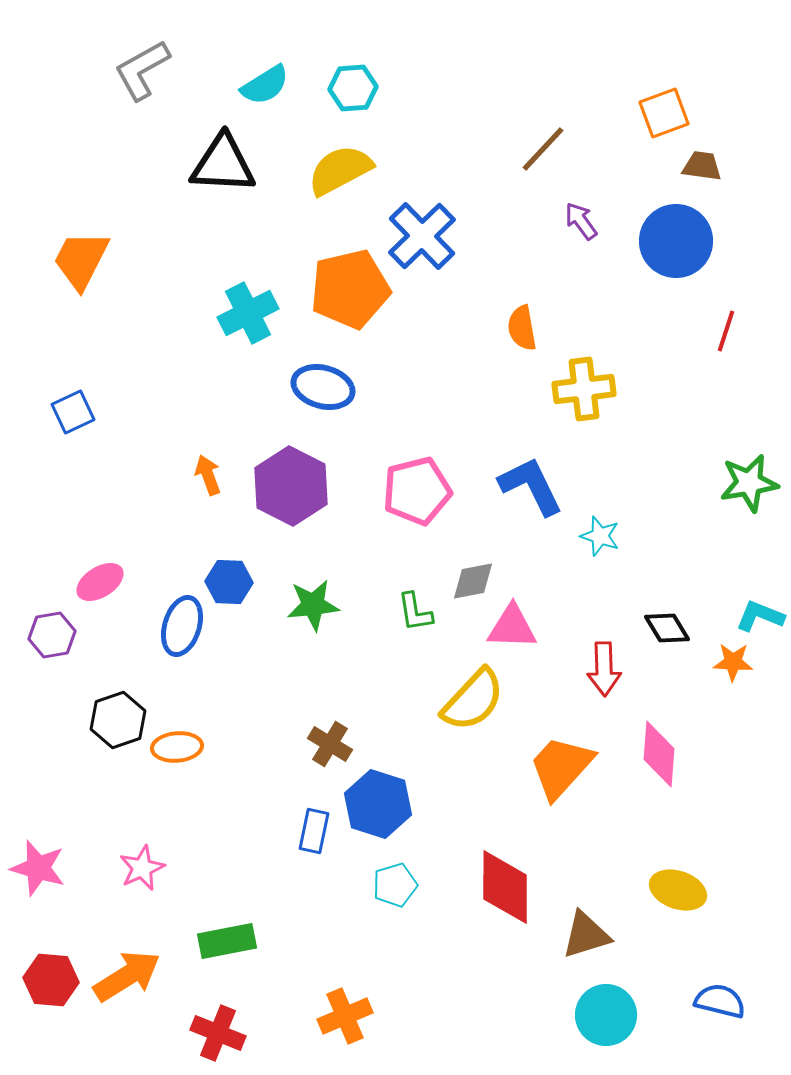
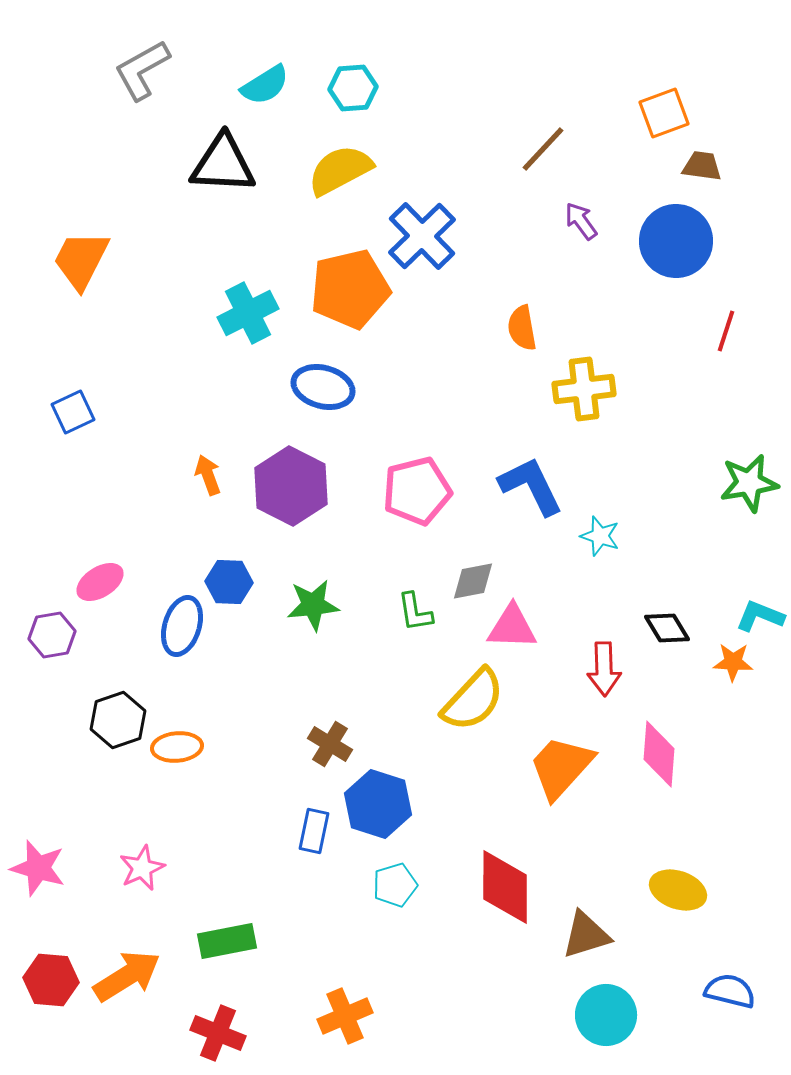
blue semicircle at (720, 1001): moved 10 px right, 10 px up
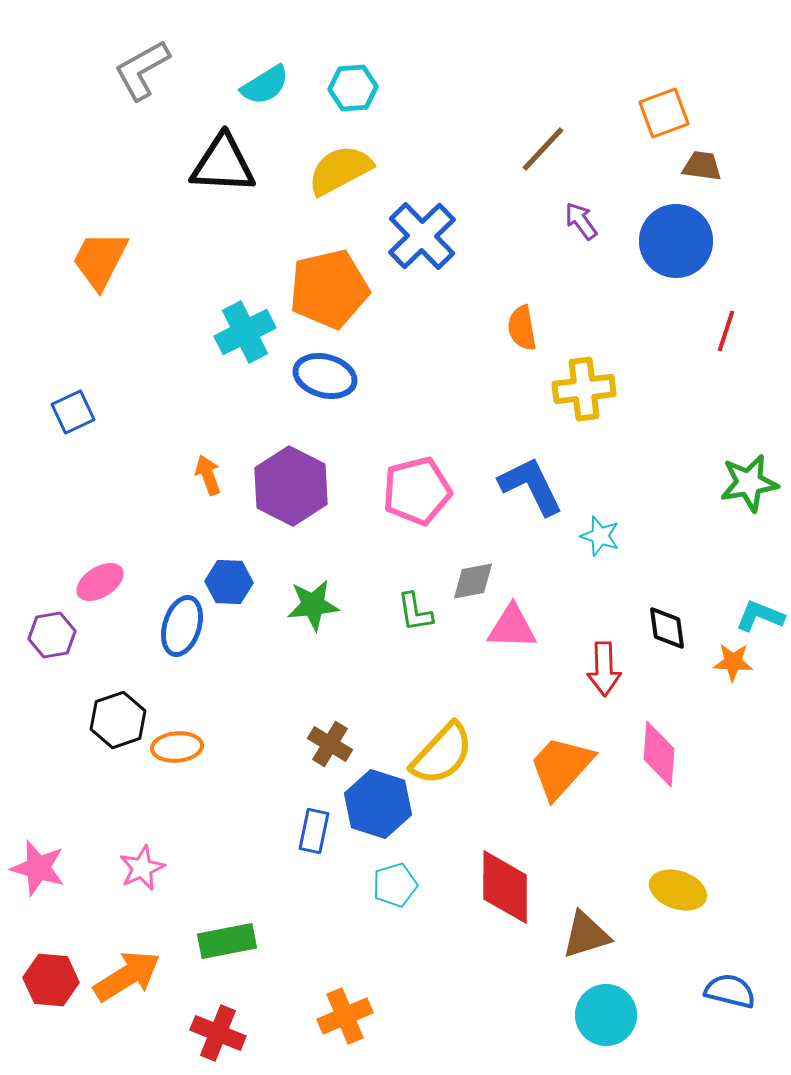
orange trapezoid at (81, 260): moved 19 px right
orange pentagon at (350, 289): moved 21 px left
cyan cross at (248, 313): moved 3 px left, 19 px down
blue ellipse at (323, 387): moved 2 px right, 11 px up
black diamond at (667, 628): rotated 24 degrees clockwise
yellow semicircle at (473, 700): moved 31 px left, 54 px down
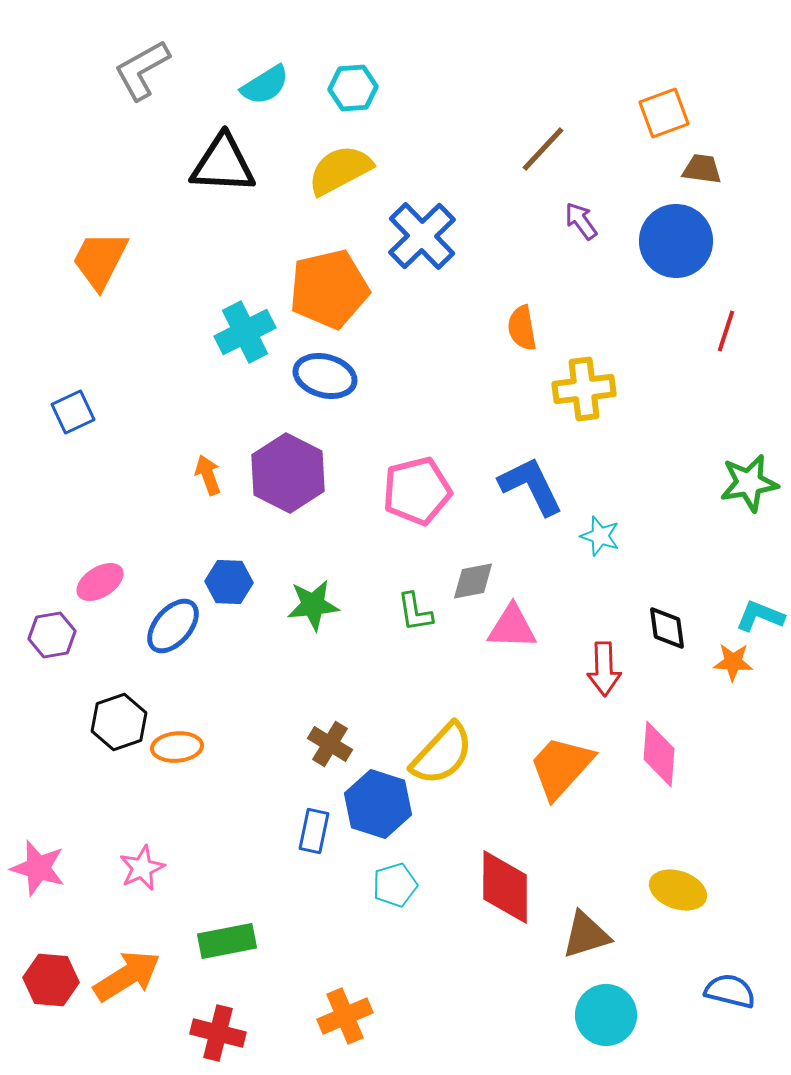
brown trapezoid at (702, 166): moved 3 px down
purple hexagon at (291, 486): moved 3 px left, 13 px up
blue ellipse at (182, 626): moved 9 px left; rotated 24 degrees clockwise
black hexagon at (118, 720): moved 1 px right, 2 px down
red cross at (218, 1033): rotated 8 degrees counterclockwise
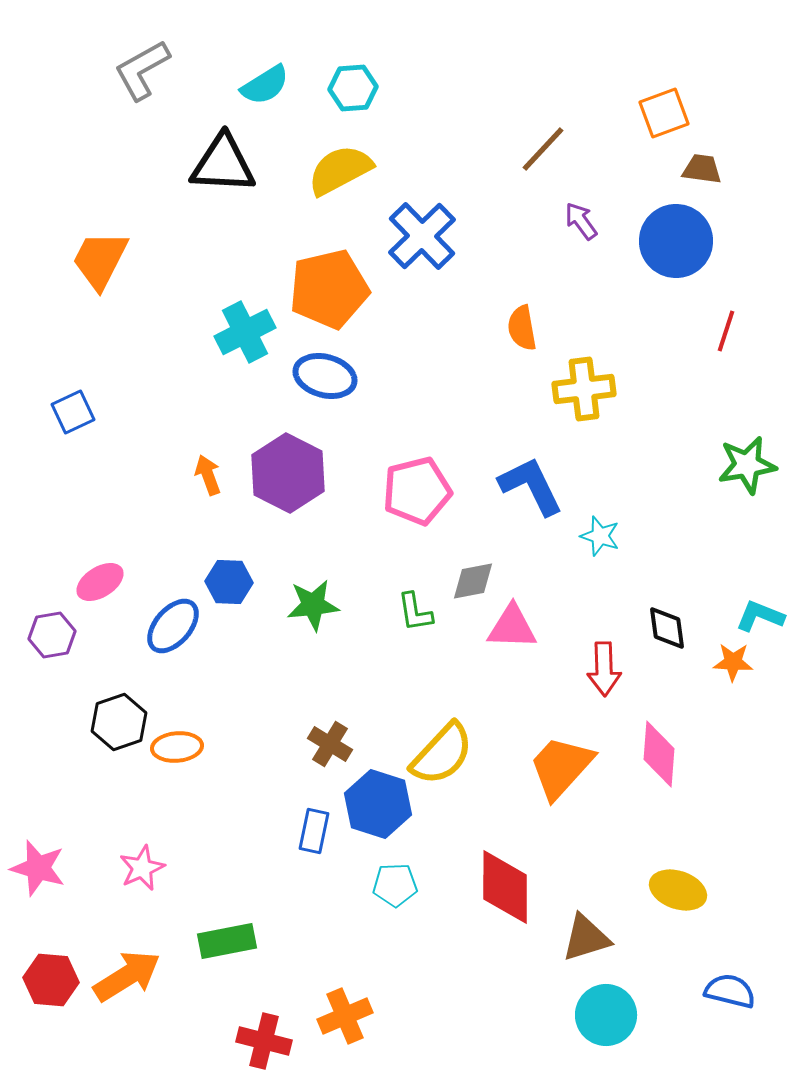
green star at (749, 483): moved 2 px left, 18 px up
cyan pentagon at (395, 885): rotated 15 degrees clockwise
brown triangle at (586, 935): moved 3 px down
red cross at (218, 1033): moved 46 px right, 8 px down
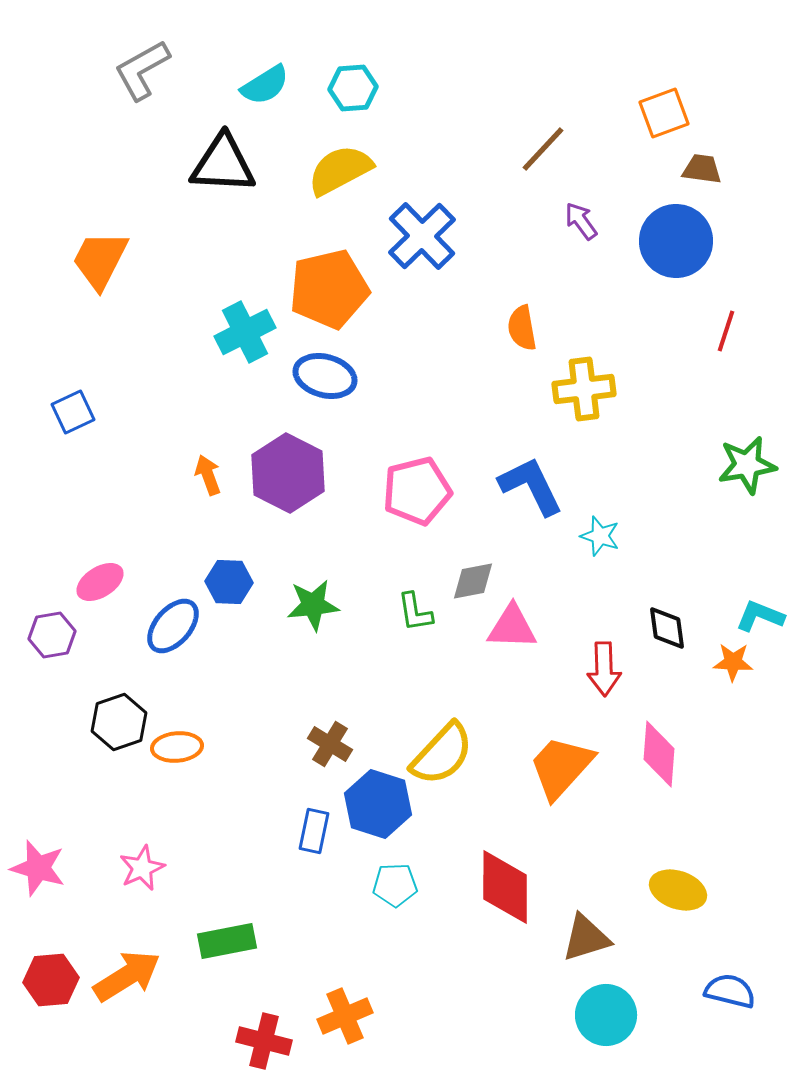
red hexagon at (51, 980): rotated 10 degrees counterclockwise
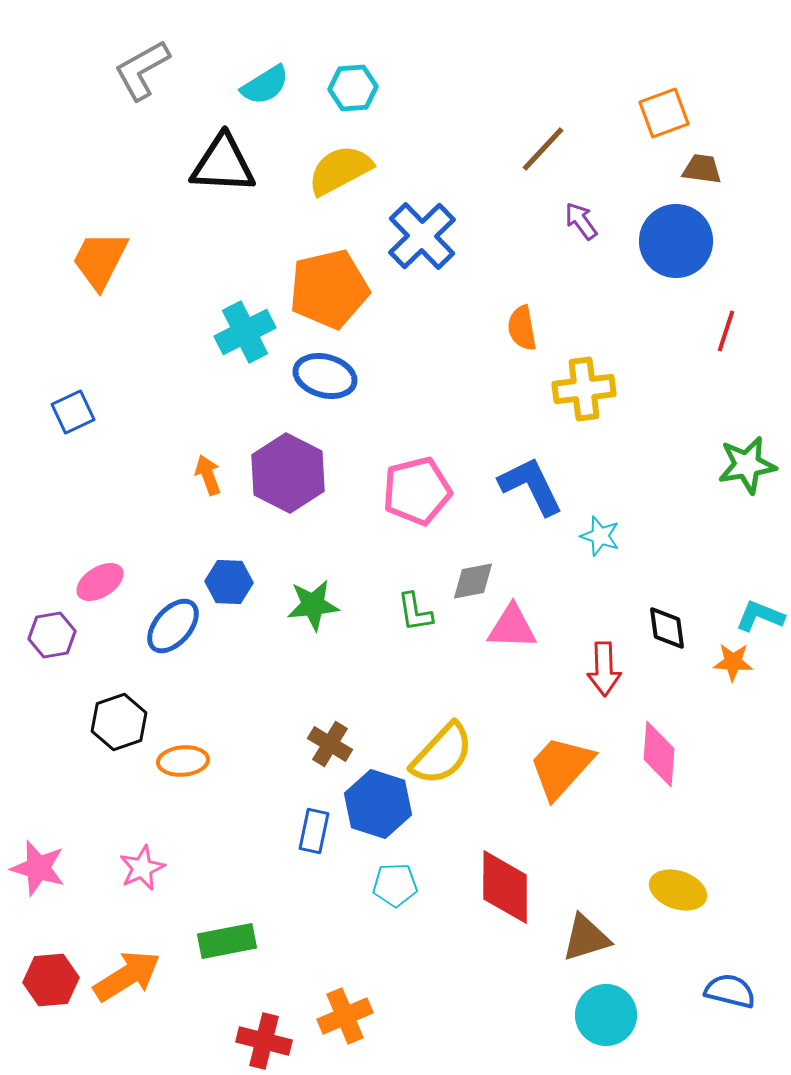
orange ellipse at (177, 747): moved 6 px right, 14 px down
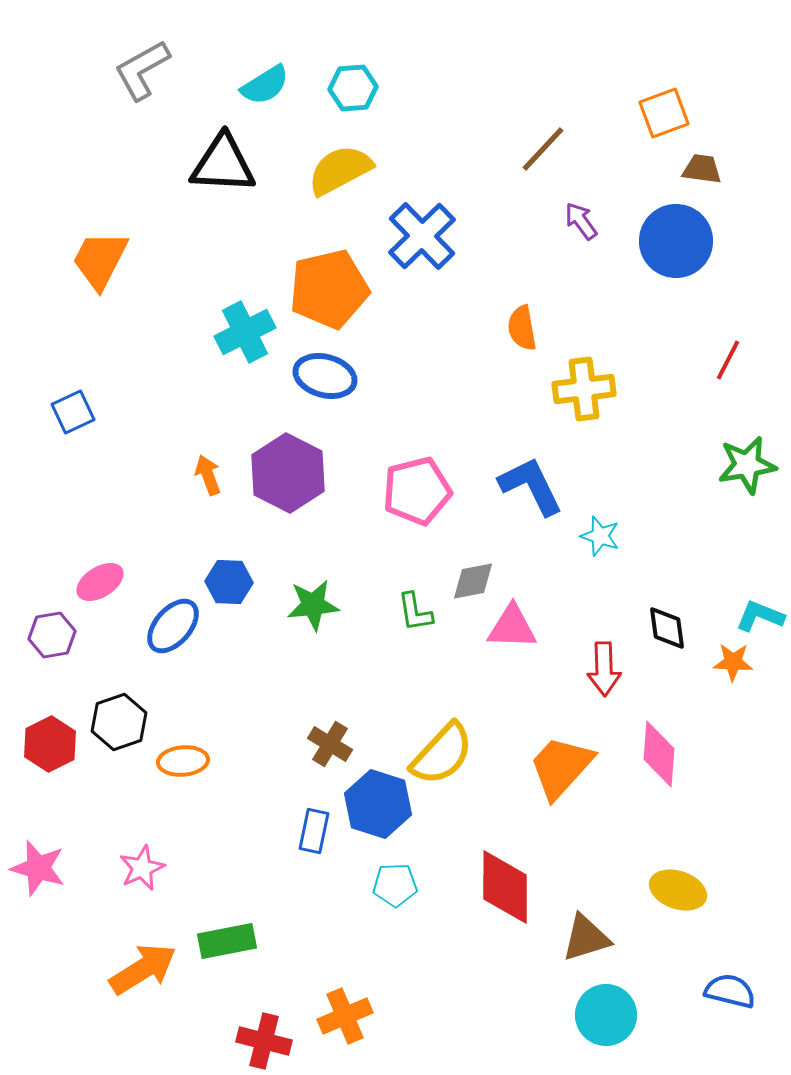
red line at (726, 331): moved 2 px right, 29 px down; rotated 9 degrees clockwise
orange arrow at (127, 976): moved 16 px right, 7 px up
red hexagon at (51, 980): moved 1 px left, 236 px up; rotated 22 degrees counterclockwise
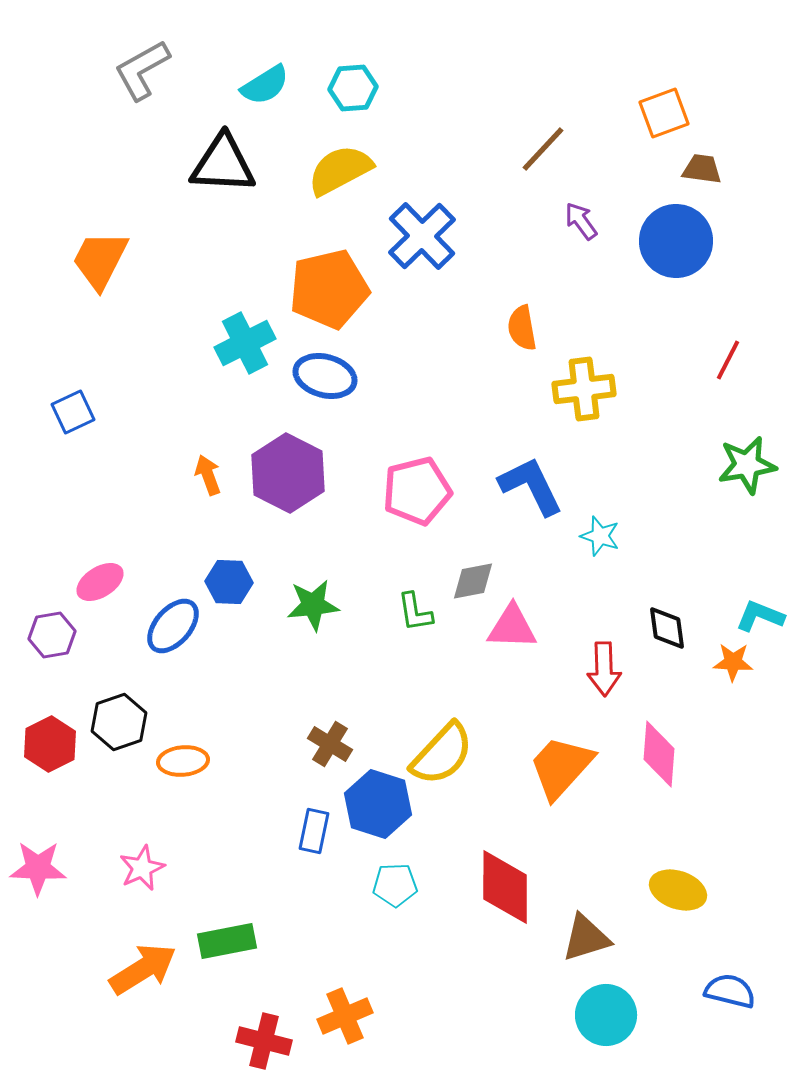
cyan cross at (245, 332): moved 11 px down
pink star at (38, 868): rotated 14 degrees counterclockwise
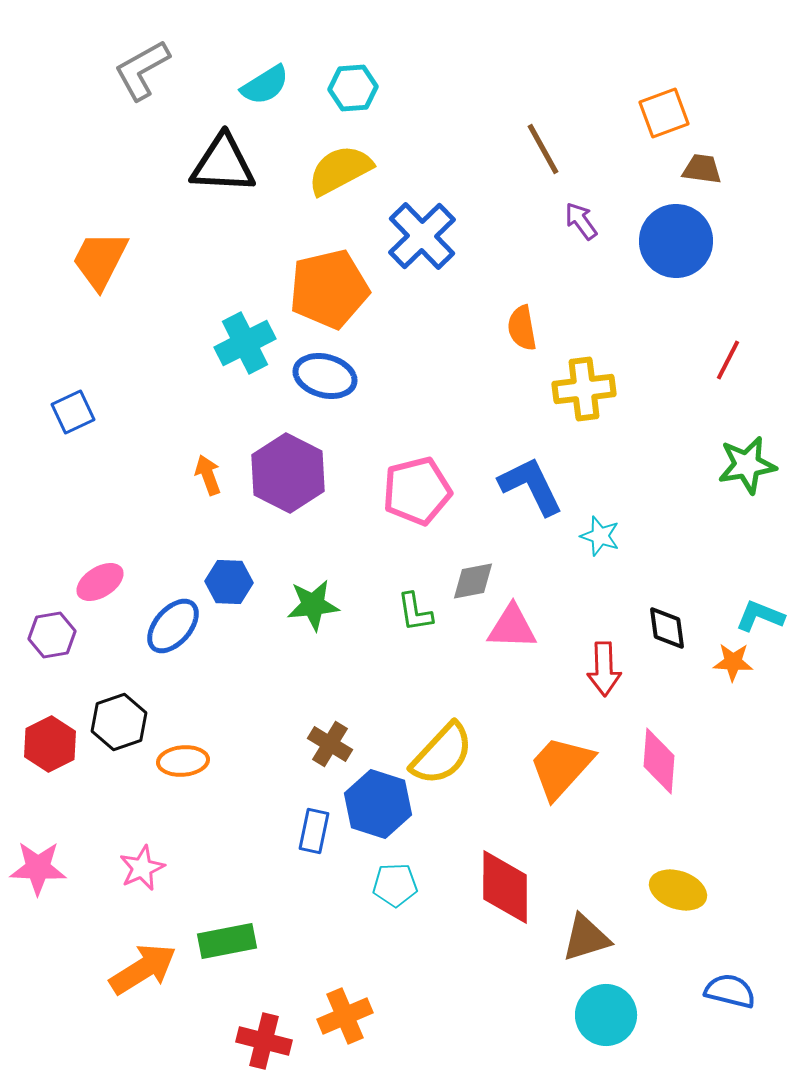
brown line at (543, 149): rotated 72 degrees counterclockwise
pink diamond at (659, 754): moved 7 px down
